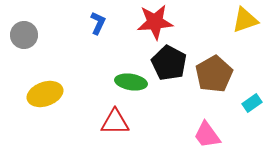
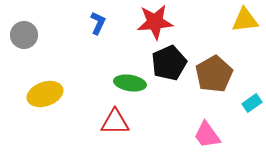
yellow triangle: rotated 12 degrees clockwise
black pentagon: rotated 20 degrees clockwise
green ellipse: moved 1 px left, 1 px down
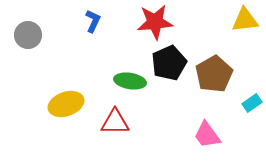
blue L-shape: moved 5 px left, 2 px up
gray circle: moved 4 px right
green ellipse: moved 2 px up
yellow ellipse: moved 21 px right, 10 px down
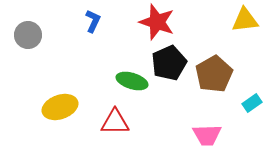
red star: moved 2 px right; rotated 24 degrees clockwise
green ellipse: moved 2 px right; rotated 8 degrees clockwise
yellow ellipse: moved 6 px left, 3 px down
pink trapezoid: rotated 56 degrees counterclockwise
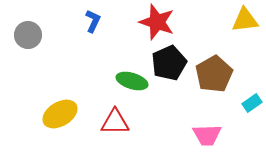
yellow ellipse: moved 7 px down; rotated 12 degrees counterclockwise
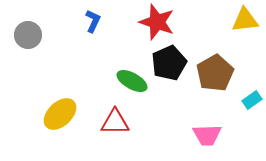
brown pentagon: moved 1 px right, 1 px up
green ellipse: rotated 12 degrees clockwise
cyan rectangle: moved 3 px up
yellow ellipse: rotated 12 degrees counterclockwise
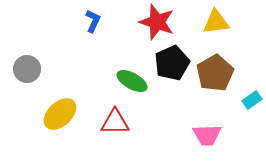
yellow triangle: moved 29 px left, 2 px down
gray circle: moved 1 px left, 34 px down
black pentagon: moved 3 px right
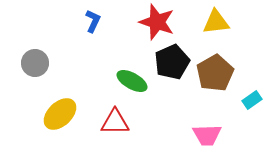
black pentagon: moved 1 px up
gray circle: moved 8 px right, 6 px up
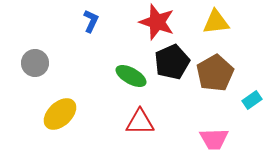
blue L-shape: moved 2 px left
green ellipse: moved 1 px left, 5 px up
red triangle: moved 25 px right
pink trapezoid: moved 7 px right, 4 px down
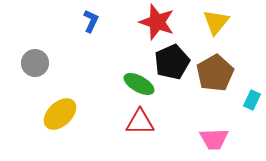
yellow triangle: rotated 44 degrees counterclockwise
green ellipse: moved 8 px right, 8 px down
cyan rectangle: rotated 30 degrees counterclockwise
